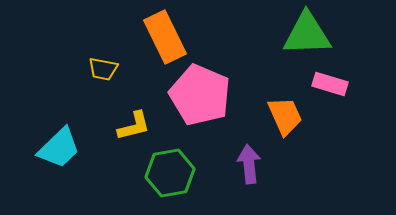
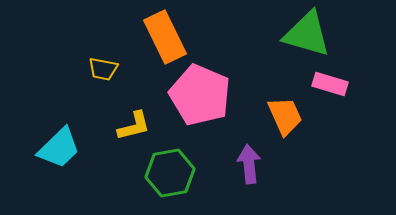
green triangle: rotated 18 degrees clockwise
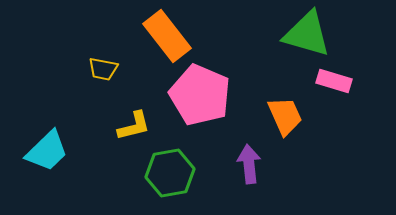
orange rectangle: moved 2 px right, 1 px up; rotated 12 degrees counterclockwise
pink rectangle: moved 4 px right, 3 px up
cyan trapezoid: moved 12 px left, 3 px down
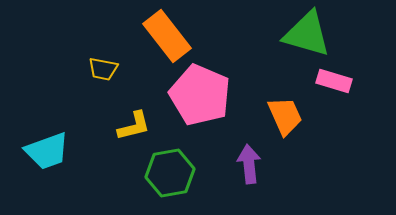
cyan trapezoid: rotated 24 degrees clockwise
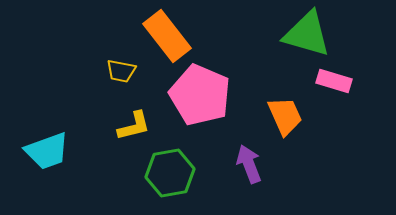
yellow trapezoid: moved 18 px right, 2 px down
purple arrow: rotated 15 degrees counterclockwise
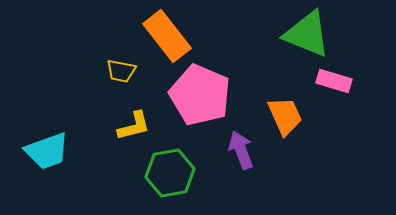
green triangle: rotated 6 degrees clockwise
purple arrow: moved 8 px left, 14 px up
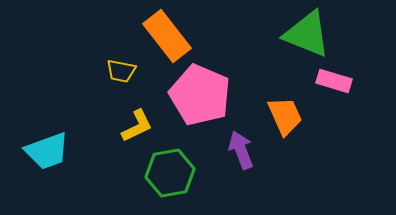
yellow L-shape: moved 3 px right; rotated 12 degrees counterclockwise
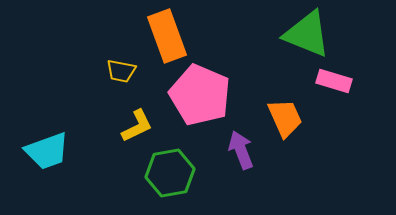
orange rectangle: rotated 18 degrees clockwise
orange trapezoid: moved 2 px down
